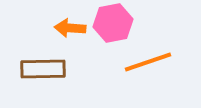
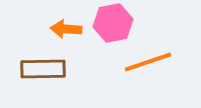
orange arrow: moved 4 px left, 1 px down
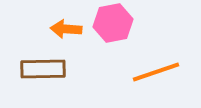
orange line: moved 8 px right, 10 px down
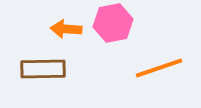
orange line: moved 3 px right, 4 px up
